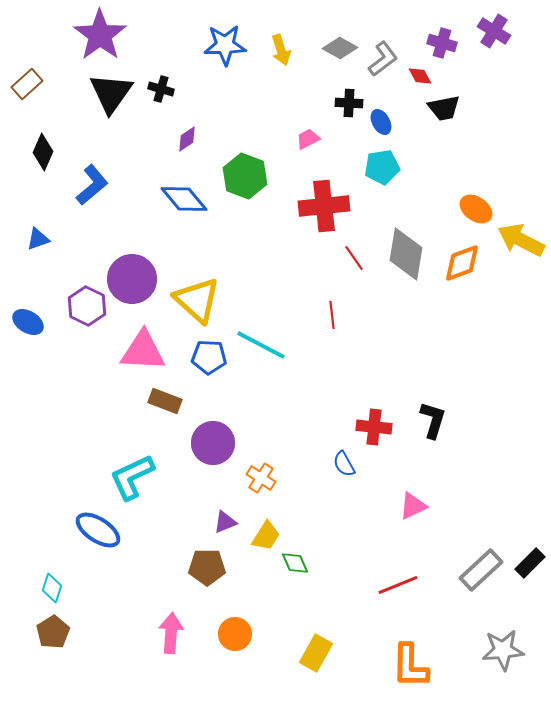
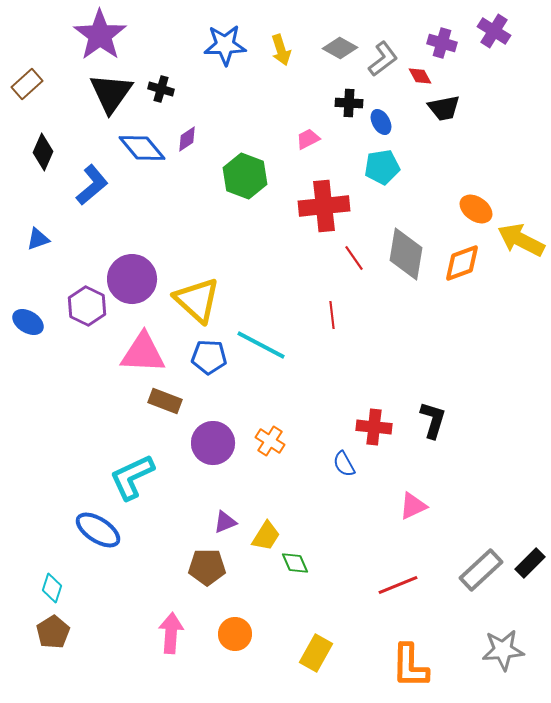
blue diamond at (184, 199): moved 42 px left, 51 px up
pink triangle at (143, 351): moved 2 px down
orange cross at (261, 478): moved 9 px right, 37 px up
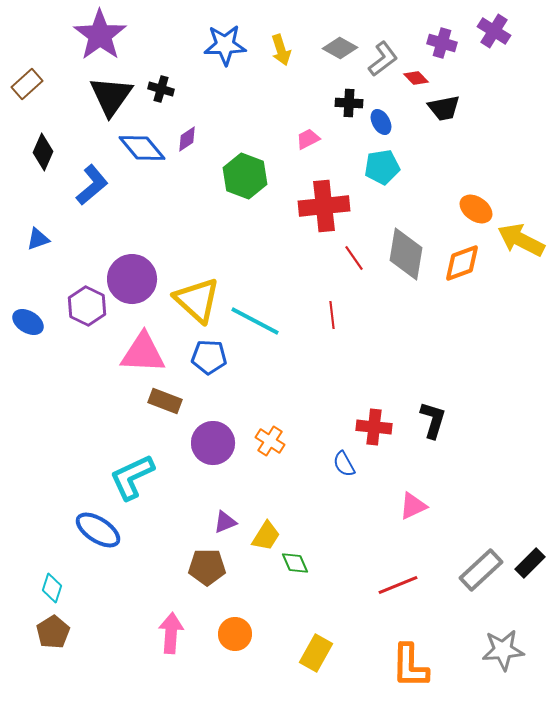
red diamond at (420, 76): moved 4 px left, 2 px down; rotated 15 degrees counterclockwise
black triangle at (111, 93): moved 3 px down
cyan line at (261, 345): moved 6 px left, 24 px up
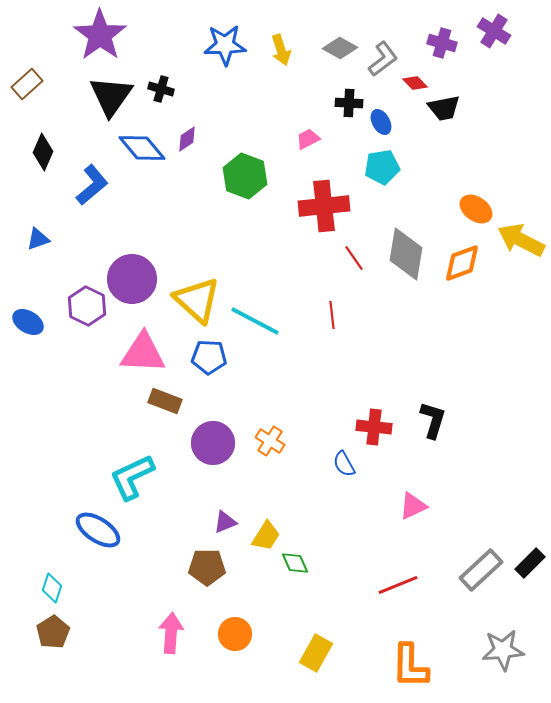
red diamond at (416, 78): moved 1 px left, 5 px down
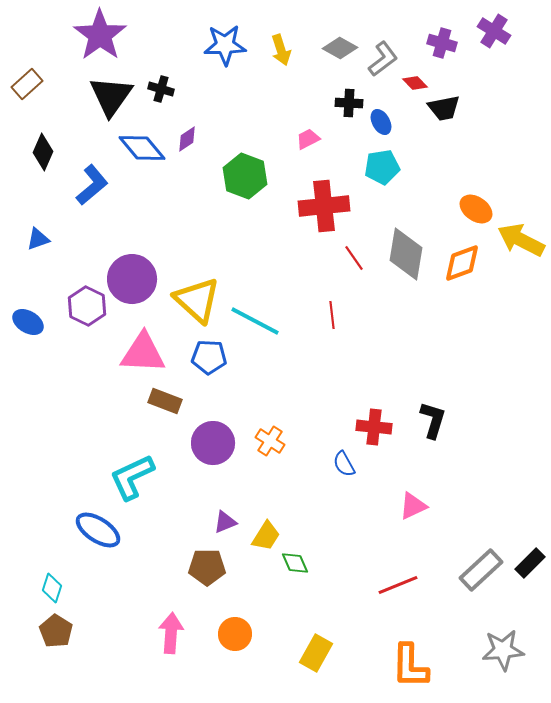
brown pentagon at (53, 632): moved 3 px right, 1 px up; rotated 8 degrees counterclockwise
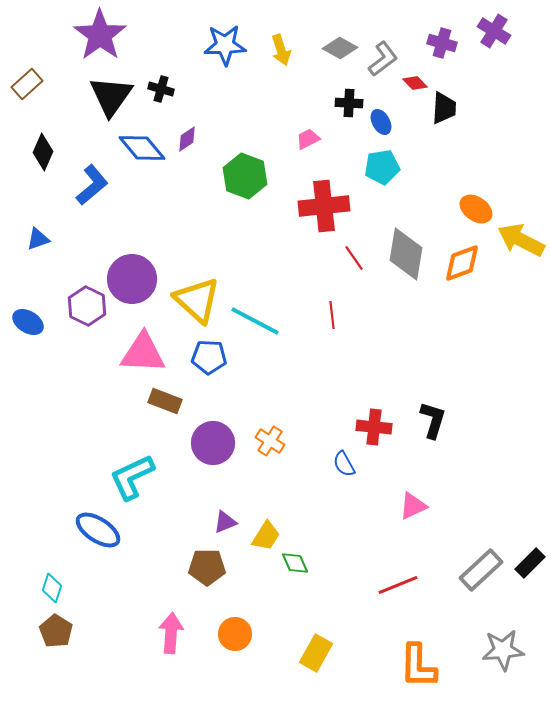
black trapezoid at (444, 108): rotated 76 degrees counterclockwise
orange L-shape at (410, 666): moved 8 px right
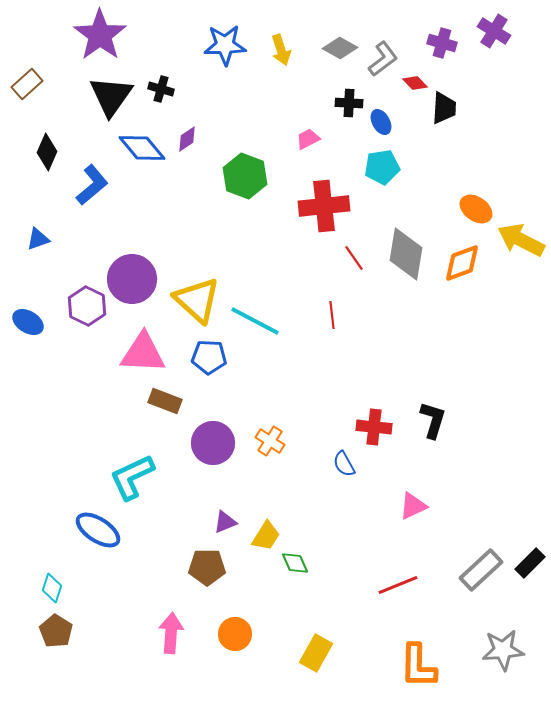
black diamond at (43, 152): moved 4 px right
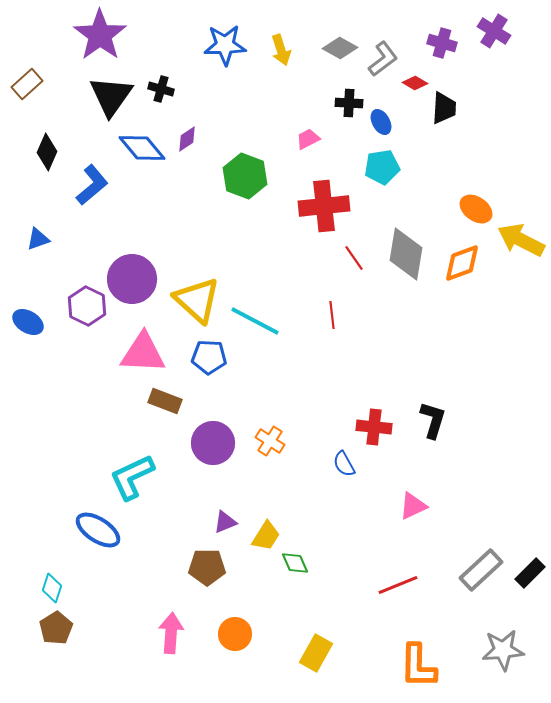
red diamond at (415, 83): rotated 15 degrees counterclockwise
black rectangle at (530, 563): moved 10 px down
brown pentagon at (56, 631): moved 3 px up; rotated 8 degrees clockwise
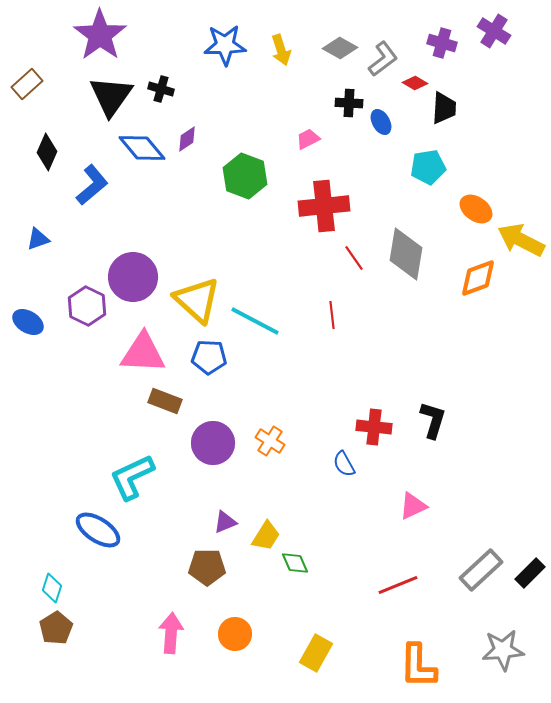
cyan pentagon at (382, 167): moved 46 px right
orange diamond at (462, 263): moved 16 px right, 15 px down
purple circle at (132, 279): moved 1 px right, 2 px up
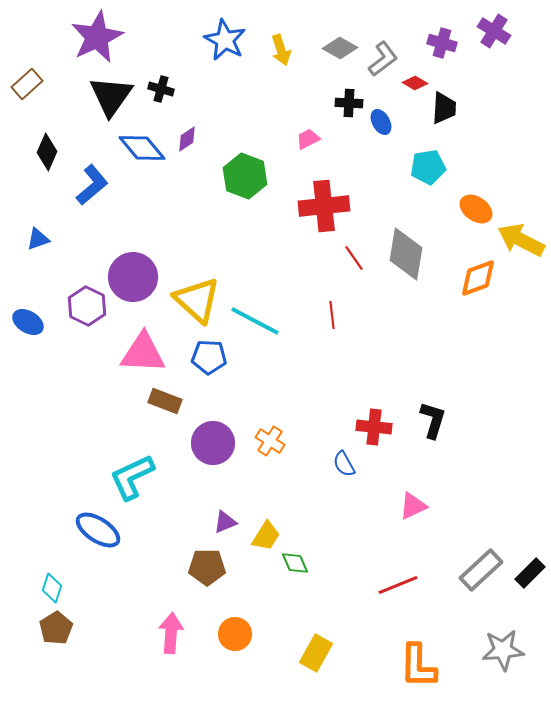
purple star at (100, 35): moved 3 px left, 2 px down; rotated 10 degrees clockwise
blue star at (225, 45): moved 5 px up; rotated 30 degrees clockwise
